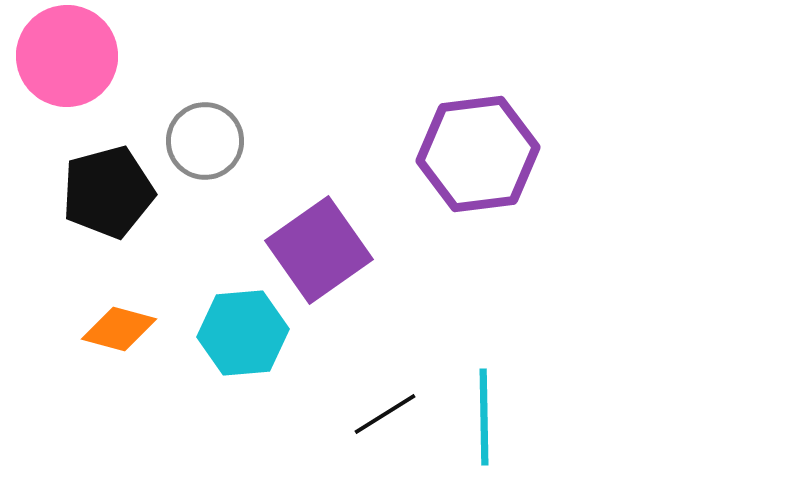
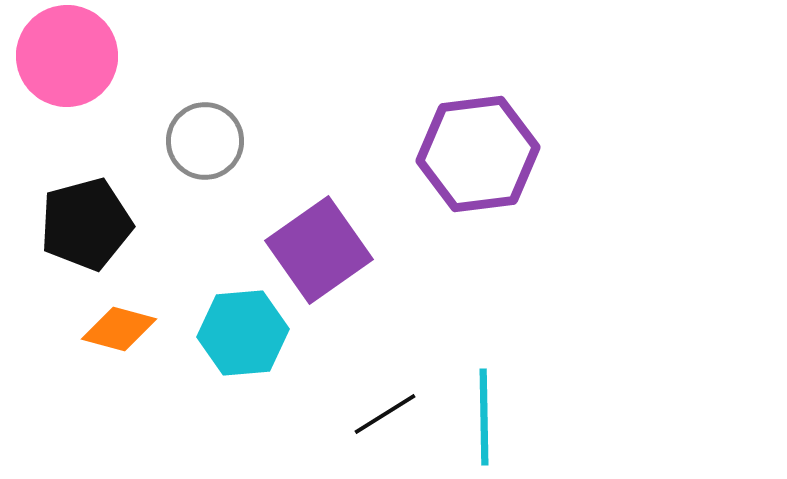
black pentagon: moved 22 px left, 32 px down
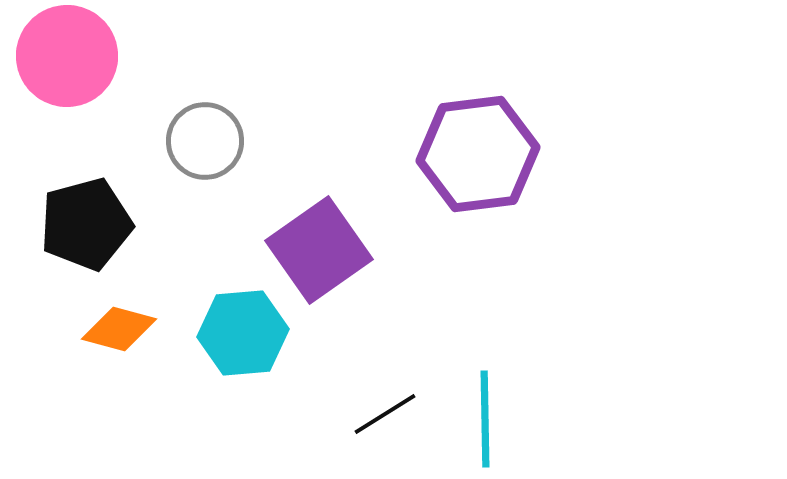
cyan line: moved 1 px right, 2 px down
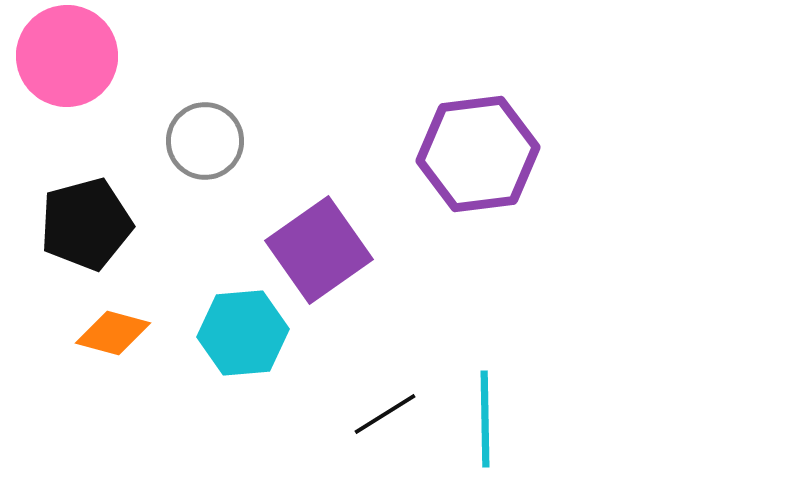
orange diamond: moved 6 px left, 4 px down
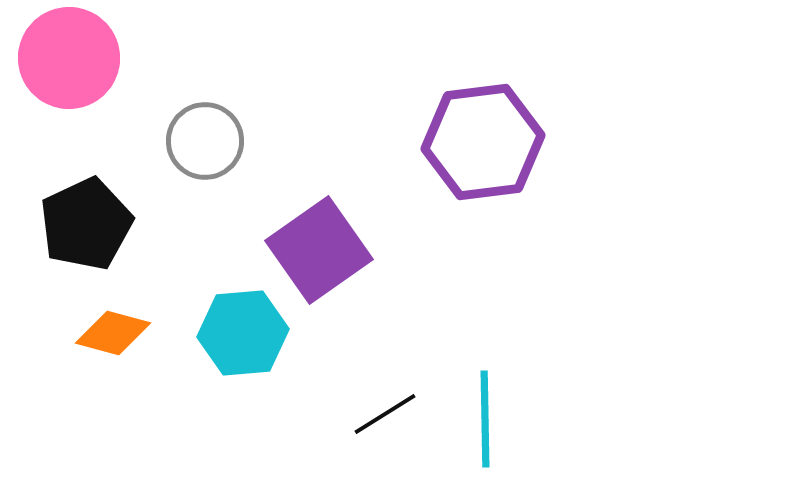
pink circle: moved 2 px right, 2 px down
purple hexagon: moved 5 px right, 12 px up
black pentagon: rotated 10 degrees counterclockwise
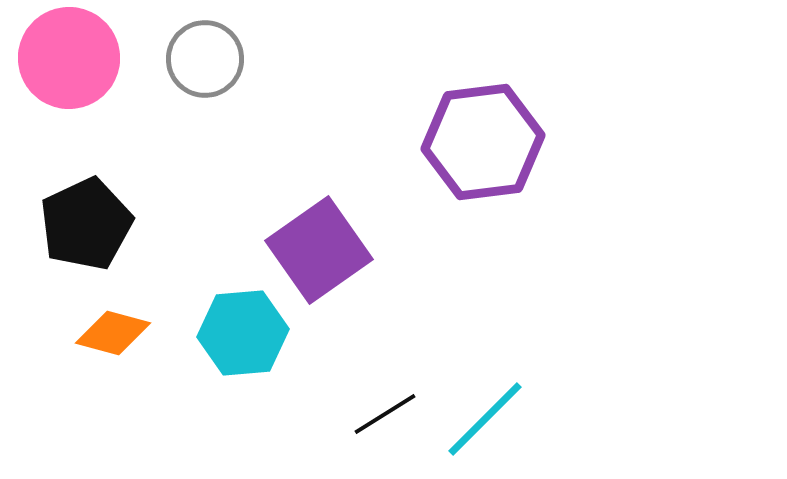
gray circle: moved 82 px up
cyan line: rotated 46 degrees clockwise
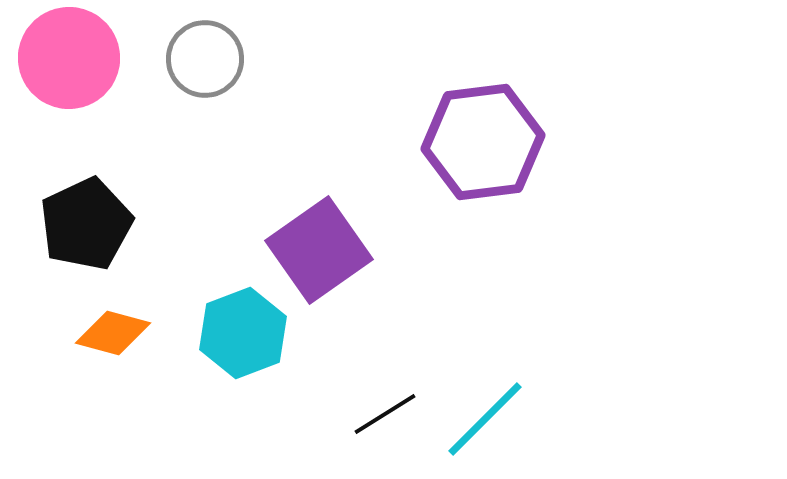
cyan hexagon: rotated 16 degrees counterclockwise
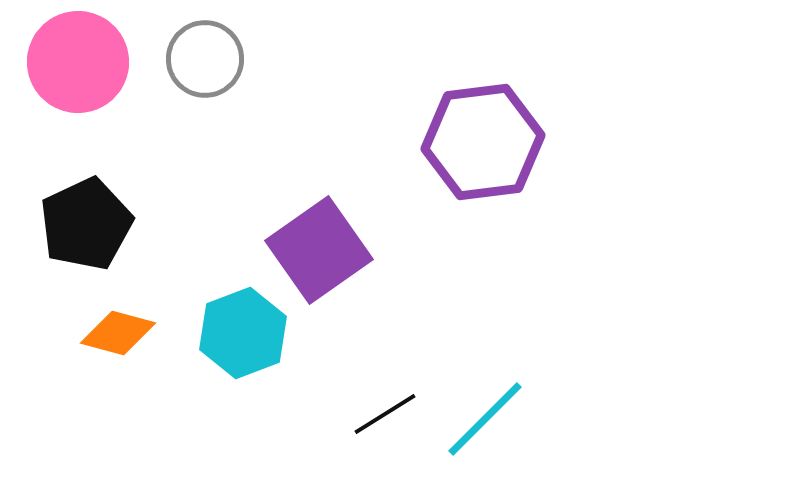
pink circle: moved 9 px right, 4 px down
orange diamond: moved 5 px right
